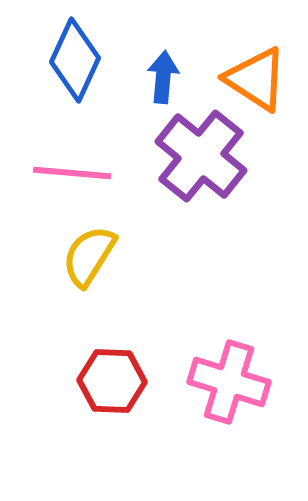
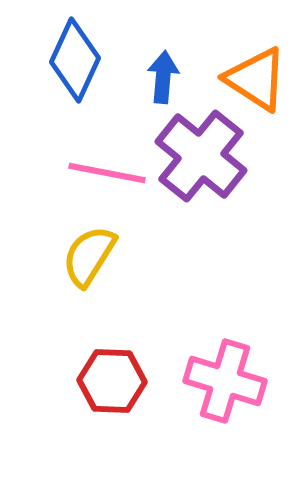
pink line: moved 35 px right; rotated 6 degrees clockwise
pink cross: moved 4 px left, 1 px up
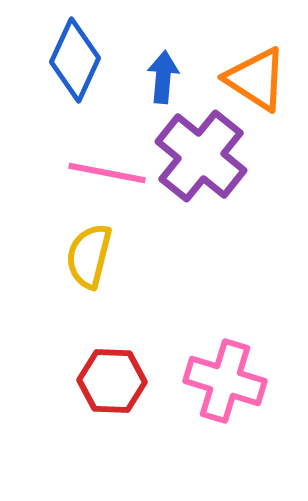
yellow semicircle: rotated 18 degrees counterclockwise
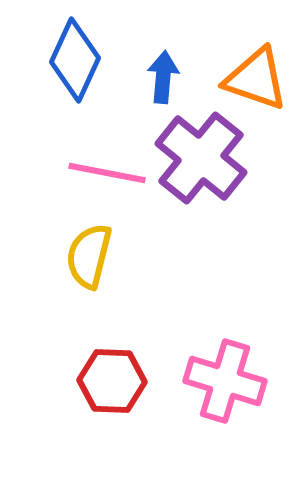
orange triangle: rotated 14 degrees counterclockwise
purple cross: moved 2 px down
